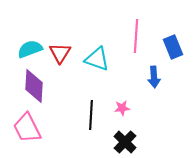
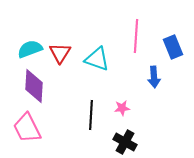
black cross: rotated 15 degrees counterclockwise
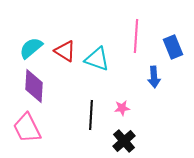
cyan semicircle: moved 1 px right, 1 px up; rotated 20 degrees counterclockwise
red triangle: moved 5 px right, 2 px up; rotated 30 degrees counterclockwise
black cross: moved 1 px left, 1 px up; rotated 20 degrees clockwise
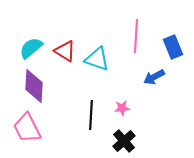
blue arrow: rotated 65 degrees clockwise
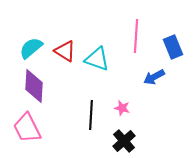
pink star: rotated 21 degrees clockwise
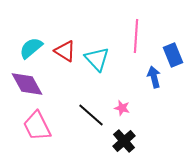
blue rectangle: moved 8 px down
cyan triangle: rotated 28 degrees clockwise
blue arrow: rotated 105 degrees clockwise
purple diamond: moved 7 px left, 2 px up; rotated 32 degrees counterclockwise
black line: rotated 52 degrees counterclockwise
pink trapezoid: moved 10 px right, 2 px up
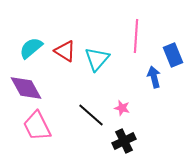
cyan triangle: rotated 24 degrees clockwise
purple diamond: moved 1 px left, 4 px down
black cross: rotated 15 degrees clockwise
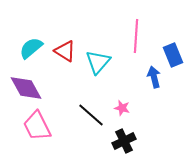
cyan triangle: moved 1 px right, 3 px down
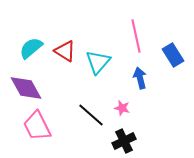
pink line: rotated 16 degrees counterclockwise
blue rectangle: rotated 10 degrees counterclockwise
blue arrow: moved 14 px left, 1 px down
